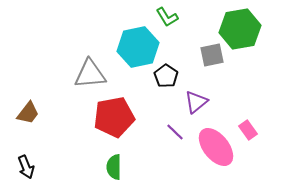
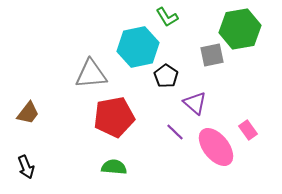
gray triangle: moved 1 px right
purple triangle: moved 1 px left, 1 px down; rotated 40 degrees counterclockwise
green semicircle: rotated 95 degrees clockwise
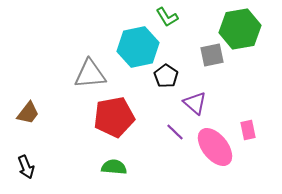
gray triangle: moved 1 px left
pink rectangle: rotated 24 degrees clockwise
pink ellipse: moved 1 px left
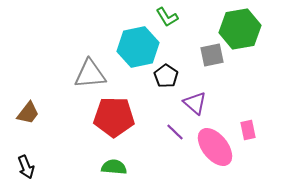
red pentagon: rotated 12 degrees clockwise
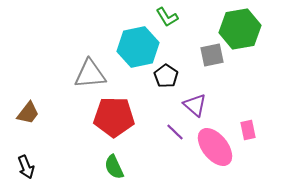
purple triangle: moved 2 px down
green semicircle: rotated 120 degrees counterclockwise
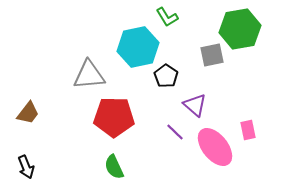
gray triangle: moved 1 px left, 1 px down
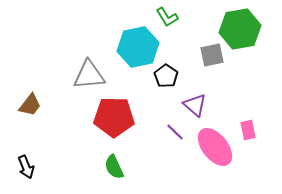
brown trapezoid: moved 2 px right, 8 px up
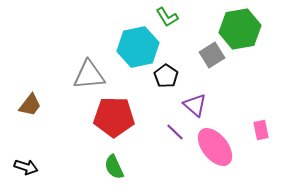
gray square: rotated 20 degrees counterclockwise
pink rectangle: moved 13 px right
black arrow: rotated 50 degrees counterclockwise
